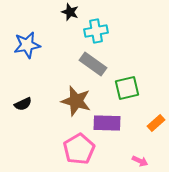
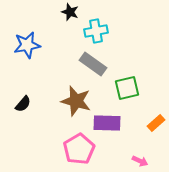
black semicircle: rotated 24 degrees counterclockwise
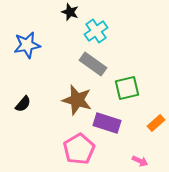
cyan cross: rotated 25 degrees counterclockwise
brown star: moved 1 px right, 1 px up
purple rectangle: rotated 16 degrees clockwise
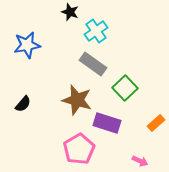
green square: moved 2 px left; rotated 30 degrees counterclockwise
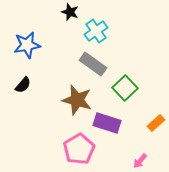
black semicircle: moved 19 px up
pink arrow: rotated 105 degrees clockwise
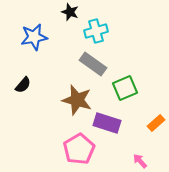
cyan cross: rotated 20 degrees clockwise
blue star: moved 7 px right, 8 px up
green square: rotated 20 degrees clockwise
pink arrow: rotated 98 degrees clockwise
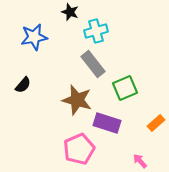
gray rectangle: rotated 16 degrees clockwise
pink pentagon: rotated 8 degrees clockwise
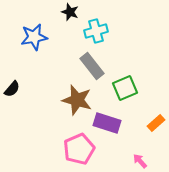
gray rectangle: moved 1 px left, 2 px down
black semicircle: moved 11 px left, 4 px down
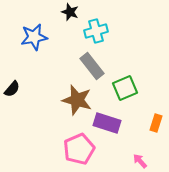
orange rectangle: rotated 30 degrees counterclockwise
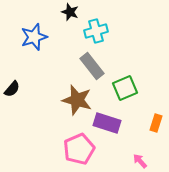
blue star: rotated 8 degrees counterclockwise
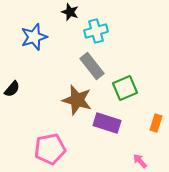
pink pentagon: moved 29 px left; rotated 12 degrees clockwise
